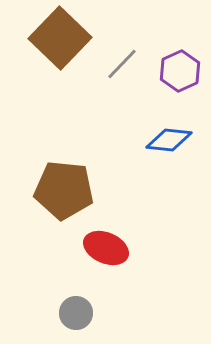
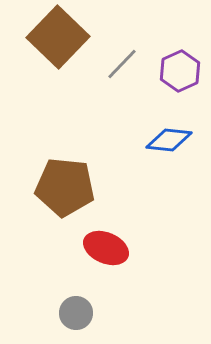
brown square: moved 2 px left, 1 px up
brown pentagon: moved 1 px right, 3 px up
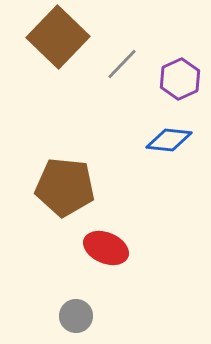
purple hexagon: moved 8 px down
gray circle: moved 3 px down
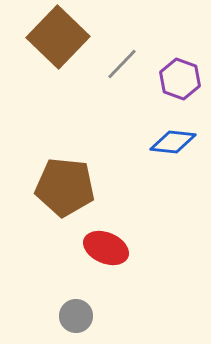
purple hexagon: rotated 15 degrees counterclockwise
blue diamond: moved 4 px right, 2 px down
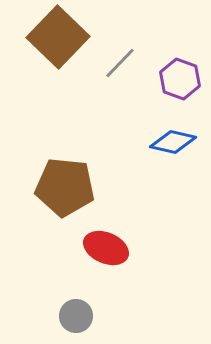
gray line: moved 2 px left, 1 px up
blue diamond: rotated 6 degrees clockwise
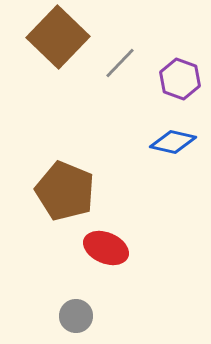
brown pentagon: moved 4 px down; rotated 16 degrees clockwise
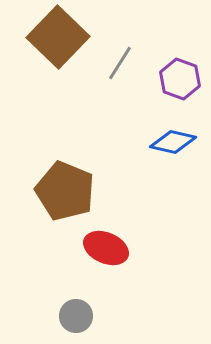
gray line: rotated 12 degrees counterclockwise
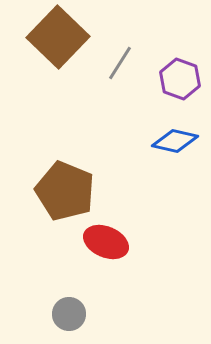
blue diamond: moved 2 px right, 1 px up
red ellipse: moved 6 px up
gray circle: moved 7 px left, 2 px up
